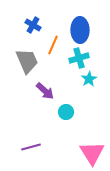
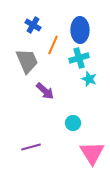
cyan star: rotated 21 degrees counterclockwise
cyan circle: moved 7 px right, 11 px down
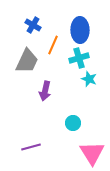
gray trapezoid: rotated 48 degrees clockwise
purple arrow: rotated 60 degrees clockwise
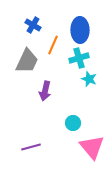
pink triangle: moved 6 px up; rotated 8 degrees counterclockwise
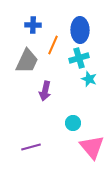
blue cross: rotated 28 degrees counterclockwise
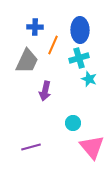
blue cross: moved 2 px right, 2 px down
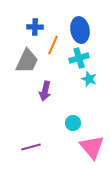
blue ellipse: rotated 10 degrees counterclockwise
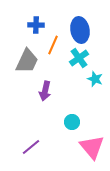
blue cross: moved 1 px right, 2 px up
cyan cross: rotated 18 degrees counterclockwise
cyan star: moved 6 px right
cyan circle: moved 1 px left, 1 px up
purple line: rotated 24 degrees counterclockwise
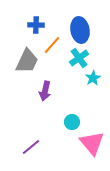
orange line: moved 1 px left; rotated 18 degrees clockwise
cyan star: moved 2 px left, 1 px up; rotated 21 degrees clockwise
pink triangle: moved 4 px up
